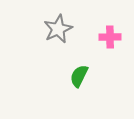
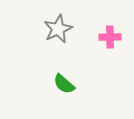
green semicircle: moved 15 px left, 8 px down; rotated 75 degrees counterclockwise
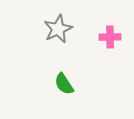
green semicircle: rotated 15 degrees clockwise
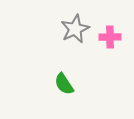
gray star: moved 17 px right
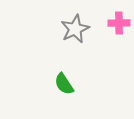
pink cross: moved 9 px right, 14 px up
